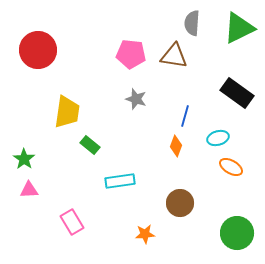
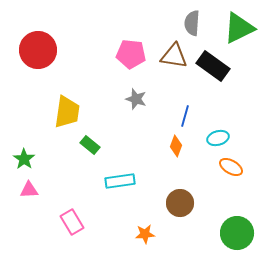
black rectangle: moved 24 px left, 27 px up
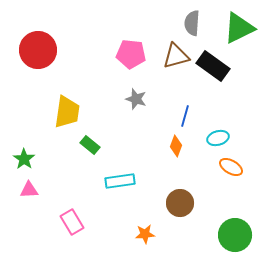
brown triangle: moved 2 px right; rotated 24 degrees counterclockwise
green circle: moved 2 px left, 2 px down
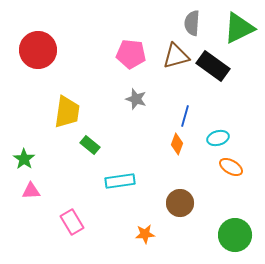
orange diamond: moved 1 px right, 2 px up
pink triangle: moved 2 px right, 1 px down
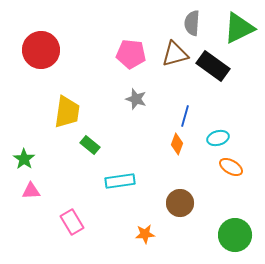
red circle: moved 3 px right
brown triangle: moved 1 px left, 2 px up
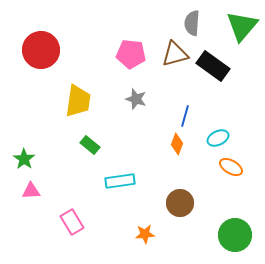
green triangle: moved 3 px right, 2 px up; rotated 24 degrees counterclockwise
yellow trapezoid: moved 11 px right, 11 px up
cyan ellipse: rotated 10 degrees counterclockwise
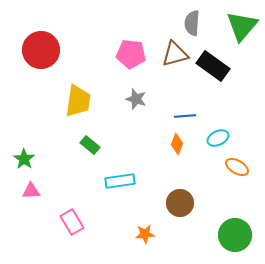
blue line: rotated 70 degrees clockwise
orange ellipse: moved 6 px right
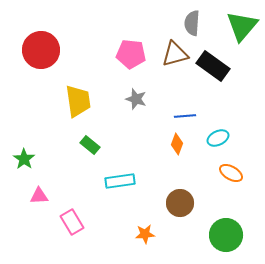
yellow trapezoid: rotated 16 degrees counterclockwise
orange ellipse: moved 6 px left, 6 px down
pink triangle: moved 8 px right, 5 px down
green circle: moved 9 px left
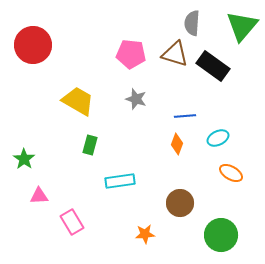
red circle: moved 8 px left, 5 px up
brown triangle: rotated 32 degrees clockwise
yellow trapezoid: rotated 52 degrees counterclockwise
green rectangle: rotated 66 degrees clockwise
green circle: moved 5 px left
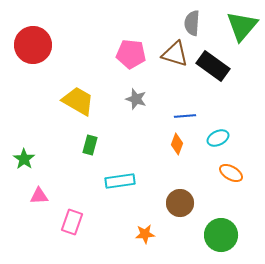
pink rectangle: rotated 50 degrees clockwise
